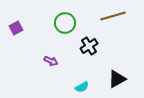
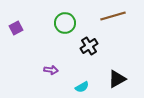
purple arrow: moved 9 px down; rotated 16 degrees counterclockwise
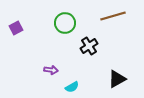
cyan semicircle: moved 10 px left
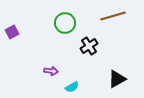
purple square: moved 4 px left, 4 px down
purple arrow: moved 1 px down
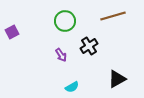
green circle: moved 2 px up
purple arrow: moved 10 px right, 16 px up; rotated 48 degrees clockwise
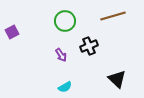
black cross: rotated 12 degrees clockwise
black triangle: rotated 48 degrees counterclockwise
cyan semicircle: moved 7 px left
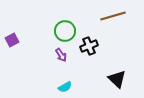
green circle: moved 10 px down
purple square: moved 8 px down
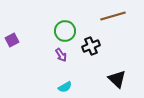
black cross: moved 2 px right
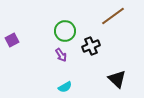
brown line: rotated 20 degrees counterclockwise
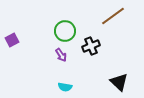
black triangle: moved 2 px right, 3 px down
cyan semicircle: rotated 40 degrees clockwise
